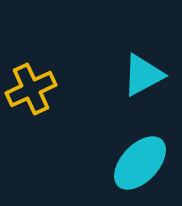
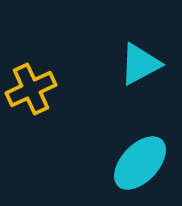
cyan triangle: moved 3 px left, 11 px up
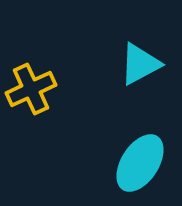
cyan ellipse: rotated 10 degrees counterclockwise
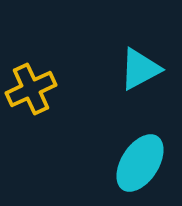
cyan triangle: moved 5 px down
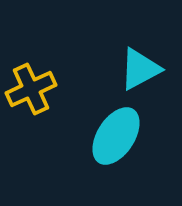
cyan ellipse: moved 24 px left, 27 px up
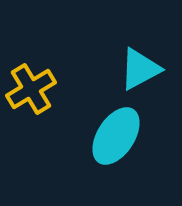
yellow cross: rotated 6 degrees counterclockwise
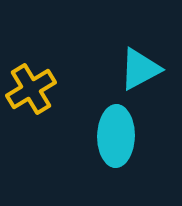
cyan ellipse: rotated 32 degrees counterclockwise
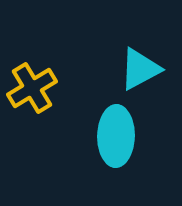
yellow cross: moved 1 px right, 1 px up
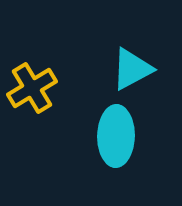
cyan triangle: moved 8 px left
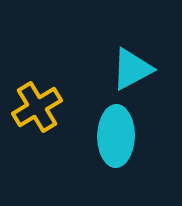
yellow cross: moved 5 px right, 19 px down
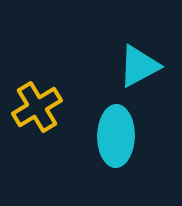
cyan triangle: moved 7 px right, 3 px up
